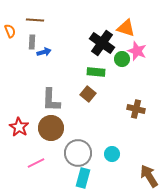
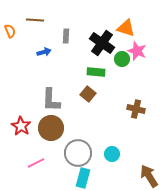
gray rectangle: moved 34 px right, 6 px up
red star: moved 2 px right, 1 px up
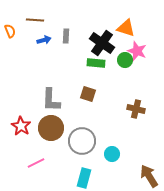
blue arrow: moved 12 px up
green circle: moved 3 px right, 1 px down
green rectangle: moved 9 px up
brown square: rotated 21 degrees counterclockwise
gray circle: moved 4 px right, 12 px up
cyan rectangle: moved 1 px right
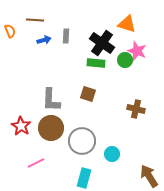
orange triangle: moved 1 px right, 4 px up
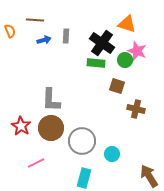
brown square: moved 29 px right, 8 px up
